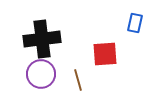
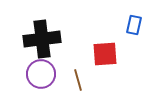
blue rectangle: moved 1 px left, 2 px down
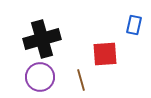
black cross: rotated 9 degrees counterclockwise
purple circle: moved 1 px left, 3 px down
brown line: moved 3 px right
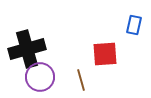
black cross: moved 15 px left, 10 px down
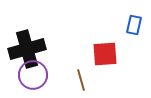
purple circle: moved 7 px left, 2 px up
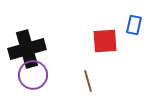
red square: moved 13 px up
brown line: moved 7 px right, 1 px down
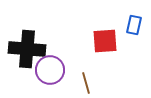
black cross: rotated 21 degrees clockwise
purple circle: moved 17 px right, 5 px up
brown line: moved 2 px left, 2 px down
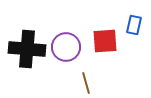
purple circle: moved 16 px right, 23 px up
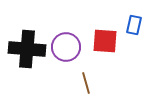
red square: rotated 8 degrees clockwise
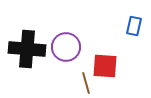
blue rectangle: moved 1 px down
red square: moved 25 px down
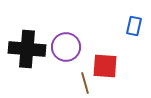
brown line: moved 1 px left
